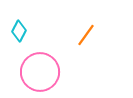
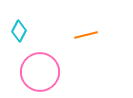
orange line: rotated 40 degrees clockwise
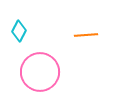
orange line: rotated 10 degrees clockwise
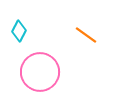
orange line: rotated 40 degrees clockwise
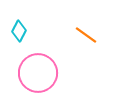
pink circle: moved 2 px left, 1 px down
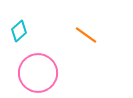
cyan diamond: rotated 20 degrees clockwise
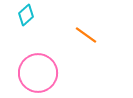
cyan diamond: moved 7 px right, 16 px up
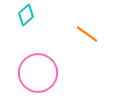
orange line: moved 1 px right, 1 px up
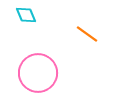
cyan diamond: rotated 70 degrees counterclockwise
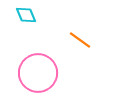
orange line: moved 7 px left, 6 px down
